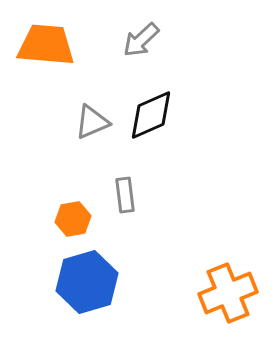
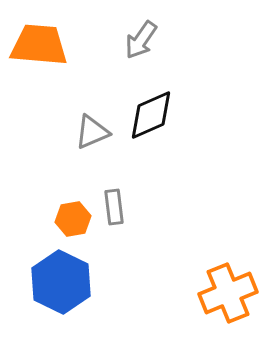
gray arrow: rotated 12 degrees counterclockwise
orange trapezoid: moved 7 px left
gray triangle: moved 10 px down
gray rectangle: moved 11 px left, 12 px down
blue hexagon: moved 26 px left; rotated 18 degrees counterclockwise
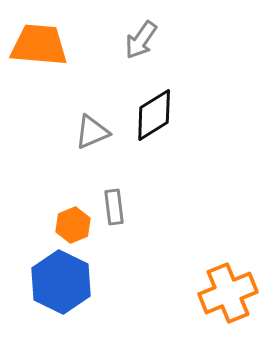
black diamond: moved 3 px right; rotated 8 degrees counterclockwise
orange hexagon: moved 6 px down; rotated 12 degrees counterclockwise
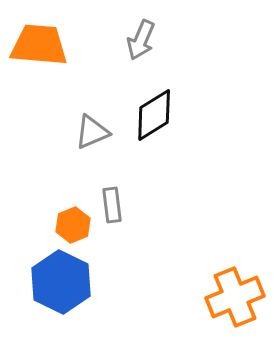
gray arrow: rotated 12 degrees counterclockwise
gray rectangle: moved 2 px left, 2 px up
orange cross: moved 7 px right, 4 px down
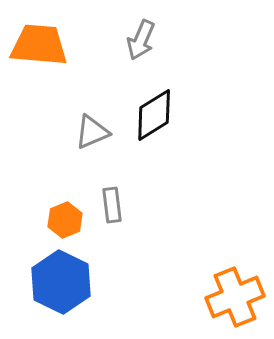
orange hexagon: moved 8 px left, 5 px up
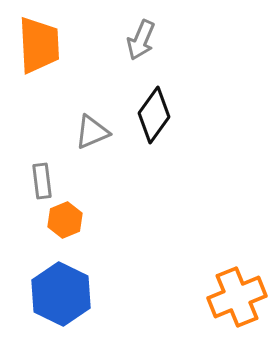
orange trapezoid: rotated 82 degrees clockwise
black diamond: rotated 22 degrees counterclockwise
gray rectangle: moved 70 px left, 24 px up
blue hexagon: moved 12 px down
orange cross: moved 2 px right
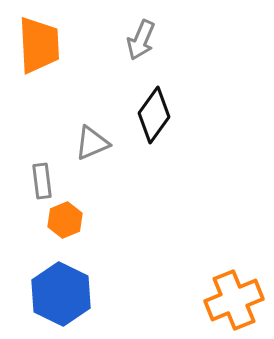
gray triangle: moved 11 px down
orange cross: moved 3 px left, 3 px down
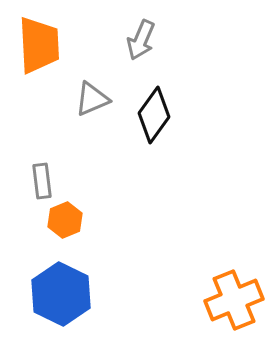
gray triangle: moved 44 px up
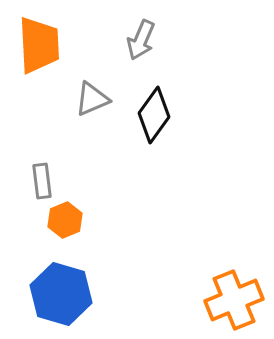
blue hexagon: rotated 10 degrees counterclockwise
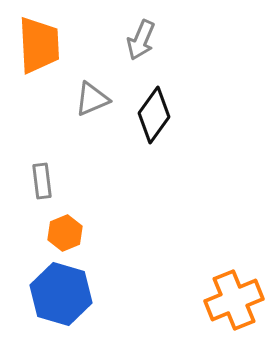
orange hexagon: moved 13 px down
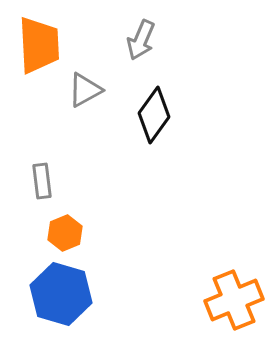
gray triangle: moved 7 px left, 9 px up; rotated 6 degrees counterclockwise
